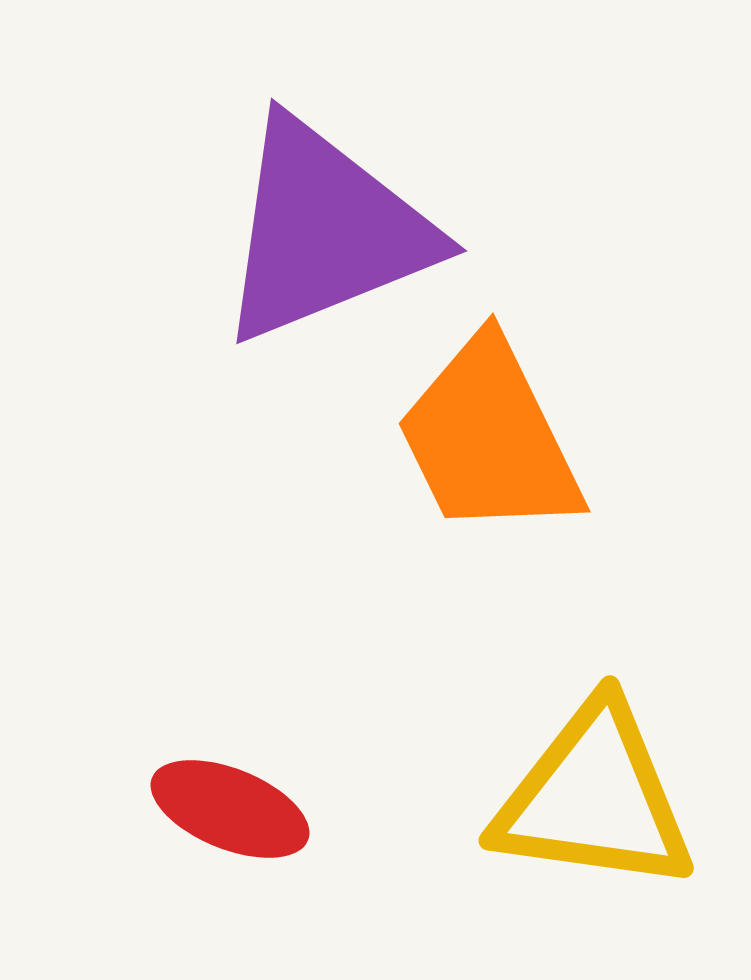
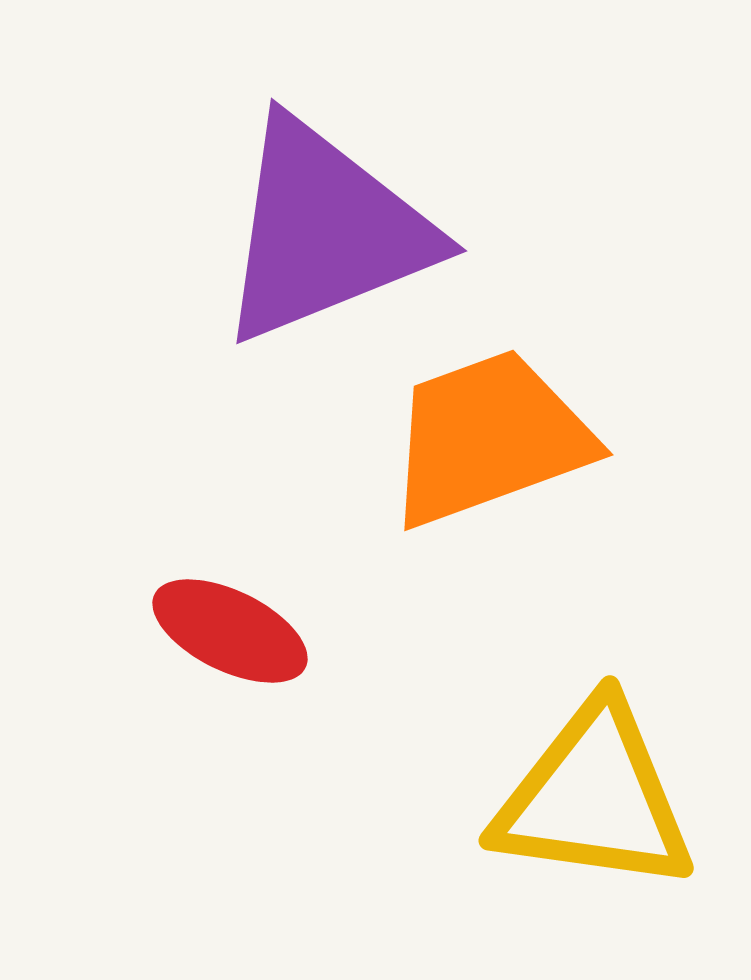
orange trapezoid: rotated 96 degrees clockwise
red ellipse: moved 178 px up; rotated 4 degrees clockwise
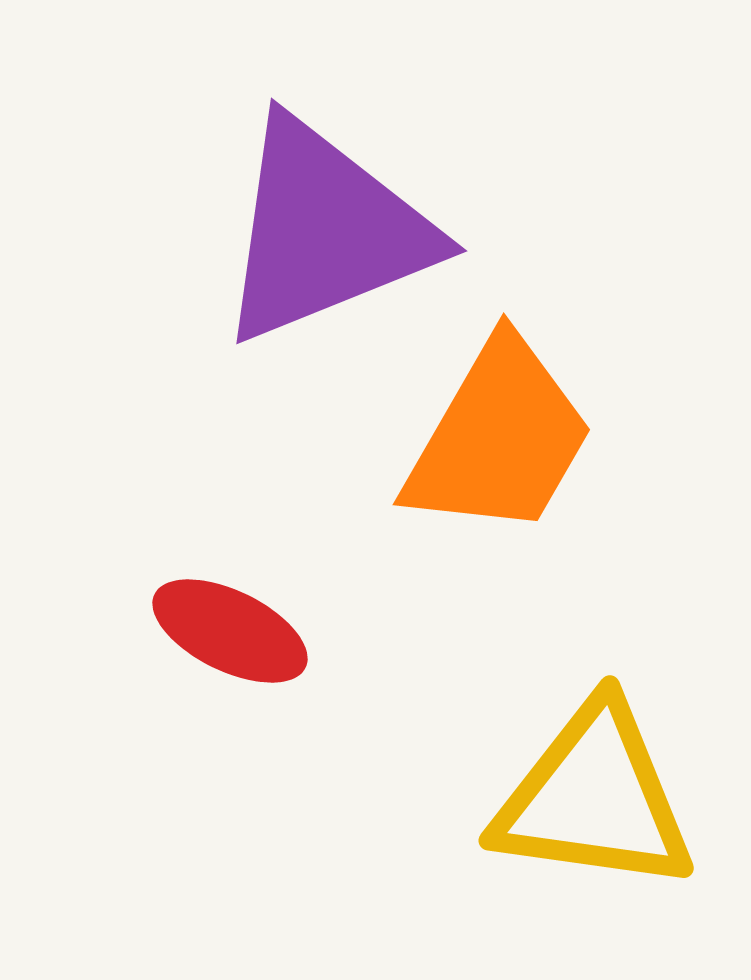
orange trapezoid: moved 10 px right; rotated 140 degrees clockwise
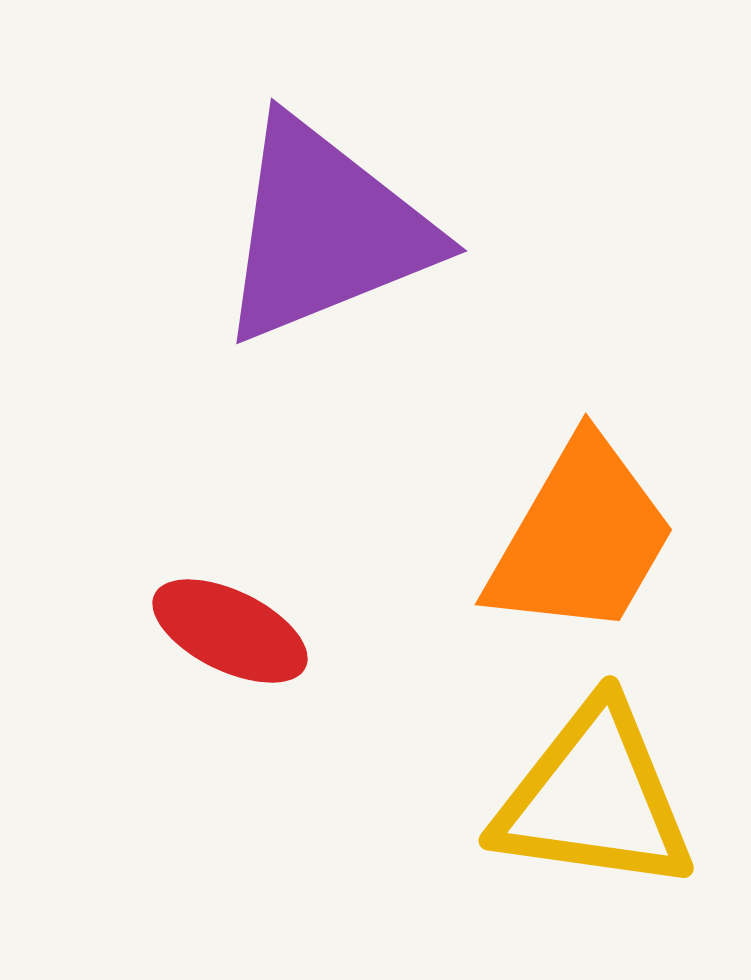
orange trapezoid: moved 82 px right, 100 px down
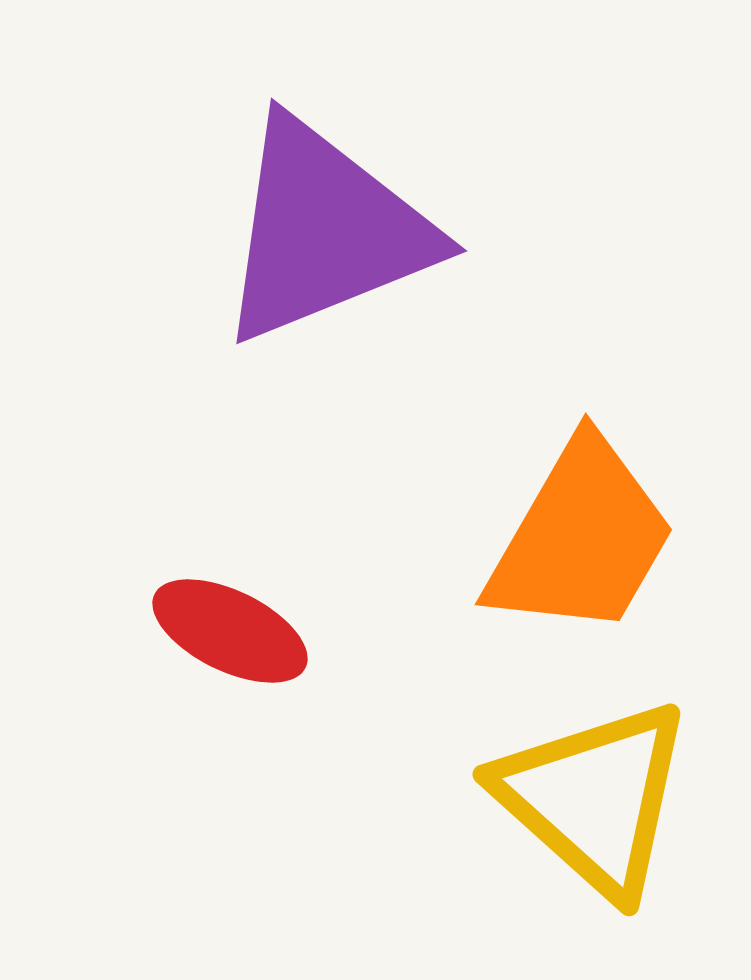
yellow triangle: rotated 34 degrees clockwise
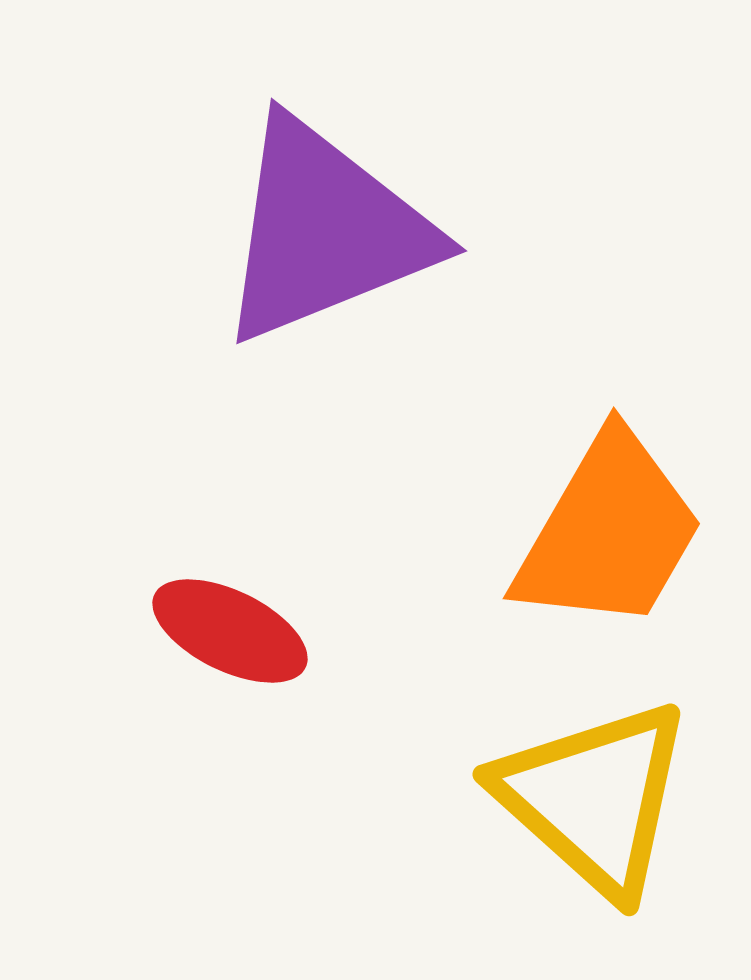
orange trapezoid: moved 28 px right, 6 px up
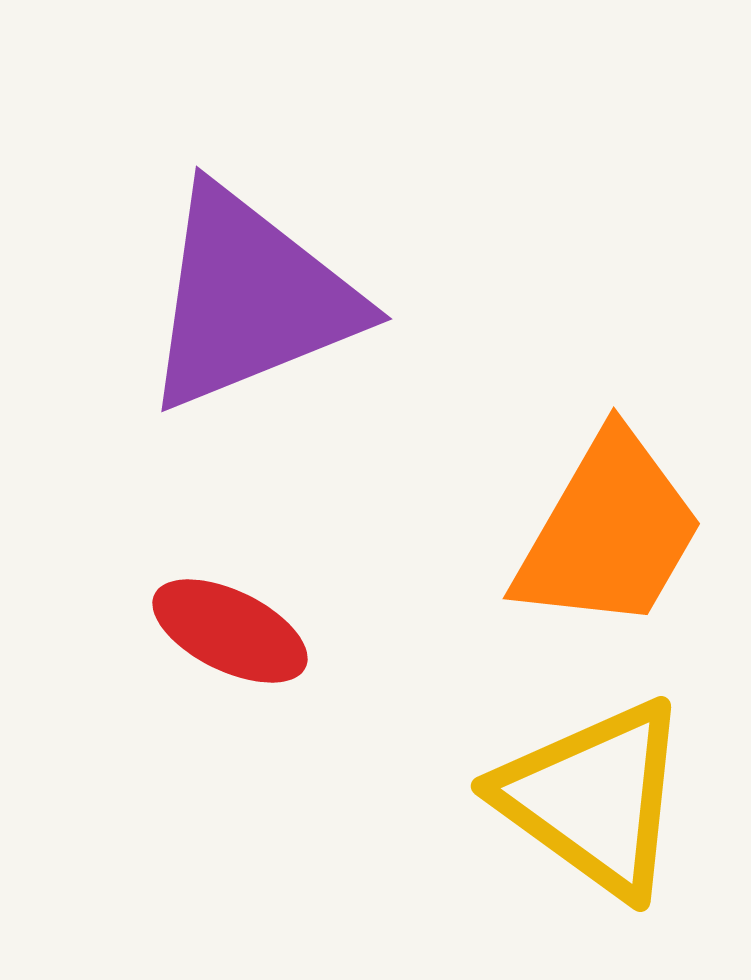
purple triangle: moved 75 px left, 68 px down
yellow triangle: rotated 6 degrees counterclockwise
